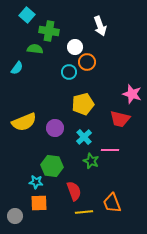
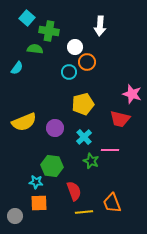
cyan square: moved 3 px down
white arrow: rotated 24 degrees clockwise
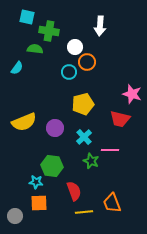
cyan square: moved 1 px up; rotated 28 degrees counterclockwise
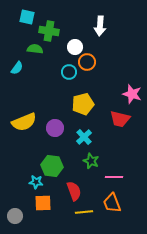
pink line: moved 4 px right, 27 px down
orange square: moved 4 px right
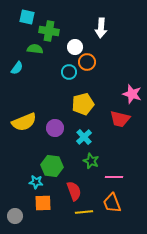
white arrow: moved 1 px right, 2 px down
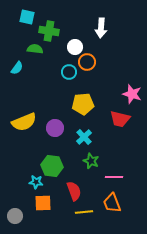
yellow pentagon: rotated 10 degrees clockwise
